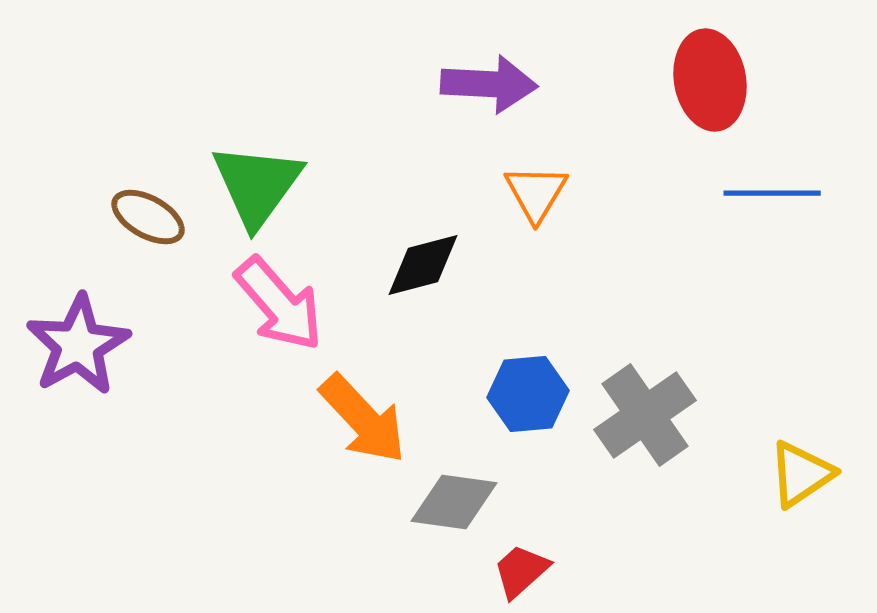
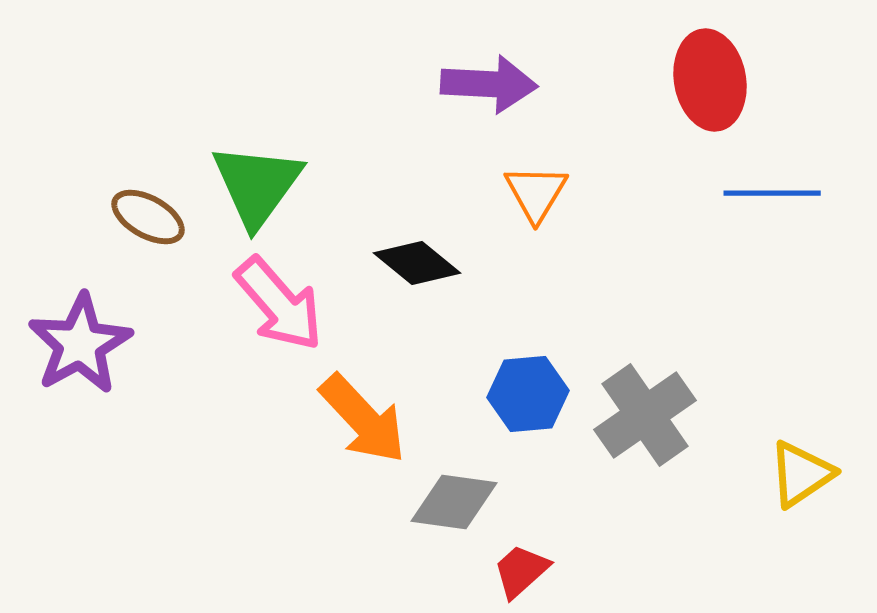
black diamond: moved 6 px left, 2 px up; rotated 54 degrees clockwise
purple star: moved 2 px right, 1 px up
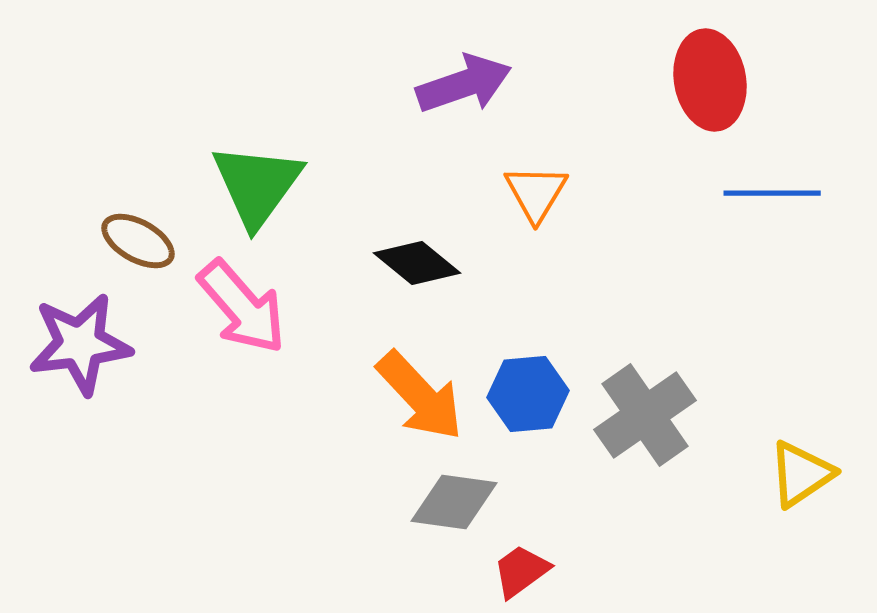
purple arrow: moved 25 px left; rotated 22 degrees counterclockwise
brown ellipse: moved 10 px left, 24 px down
pink arrow: moved 37 px left, 3 px down
purple star: rotated 22 degrees clockwise
orange arrow: moved 57 px right, 23 px up
red trapezoid: rotated 6 degrees clockwise
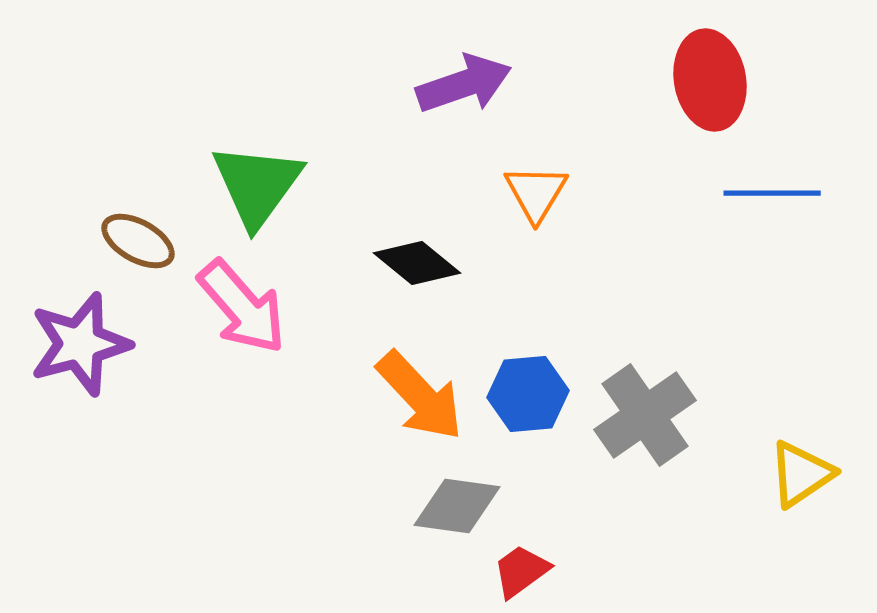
purple star: rotated 8 degrees counterclockwise
gray diamond: moved 3 px right, 4 px down
